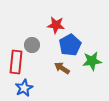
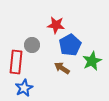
green star: rotated 18 degrees counterclockwise
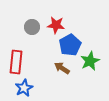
gray circle: moved 18 px up
green star: moved 2 px left
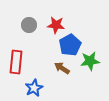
gray circle: moved 3 px left, 2 px up
green star: rotated 18 degrees clockwise
blue star: moved 10 px right
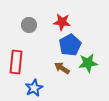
red star: moved 6 px right, 3 px up
green star: moved 2 px left, 2 px down
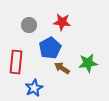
blue pentagon: moved 20 px left, 3 px down
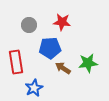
blue pentagon: rotated 25 degrees clockwise
red rectangle: rotated 15 degrees counterclockwise
brown arrow: moved 1 px right
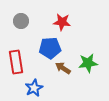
gray circle: moved 8 px left, 4 px up
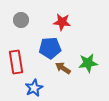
gray circle: moved 1 px up
